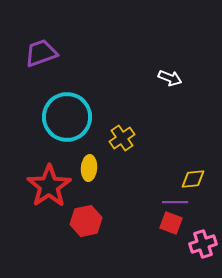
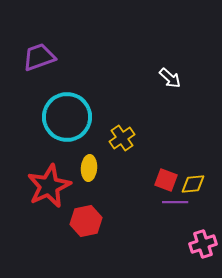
purple trapezoid: moved 2 px left, 4 px down
white arrow: rotated 20 degrees clockwise
yellow diamond: moved 5 px down
red star: rotated 9 degrees clockwise
red square: moved 5 px left, 43 px up
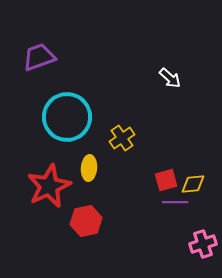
red square: rotated 35 degrees counterclockwise
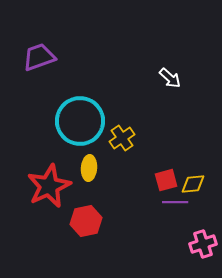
cyan circle: moved 13 px right, 4 px down
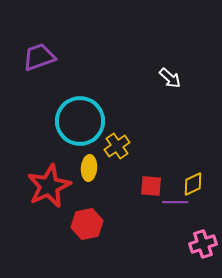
yellow cross: moved 5 px left, 8 px down
red square: moved 15 px left, 6 px down; rotated 20 degrees clockwise
yellow diamond: rotated 20 degrees counterclockwise
red hexagon: moved 1 px right, 3 px down
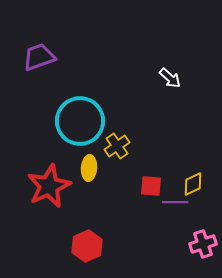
red hexagon: moved 22 px down; rotated 12 degrees counterclockwise
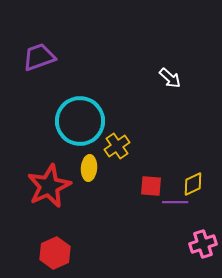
red hexagon: moved 32 px left, 7 px down
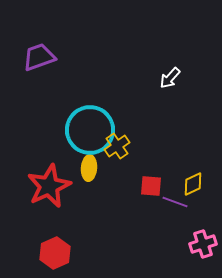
white arrow: rotated 90 degrees clockwise
cyan circle: moved 10 px right, 9 px down
purple line: rotated 20 degrees clockwise
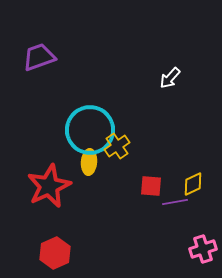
yellow ellipse: moved 6 px up
purple line: rotated 30 degrees counterclockwise
pink cross: moved 5 px down
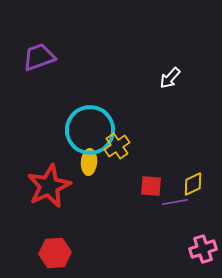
red hexagon: rotated 20 degrees clockwise
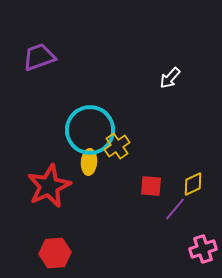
purple line: moved 7 px down; rotated 40 degrees counterclockwise
